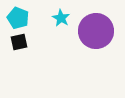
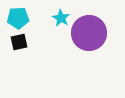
cyan pentagon: rotated 25 degrees counterclockwise
purple circle: moved 7 px left, 2 px down
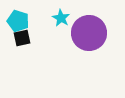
cyan pentagon: moved 3 px down; rotated 20 degrees clockwise
black square: moved 3 px right, 4 px up
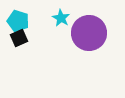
black square: moved 3 px left; rotated 12 degrees counterclockwise
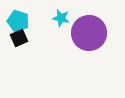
cyan star: rotated 18 degrees counterclockwise
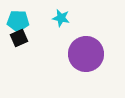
cyan pentagon: rotated 15 degrees counterclockwise
purple circle: moved 3 px left, 21 px down
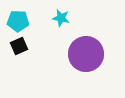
black square: moved 8 px down
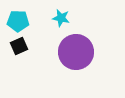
purple circle: moved 10 px left, 2 px up
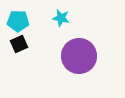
black square: moved 2 px up
purple circle: moved 3 px right, 4 px down
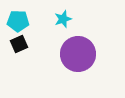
cyan star: moved 2 px right, 1 px down; rotated 30 degrees counterclockwise
purple circle: moved 1 px left, 2 px up
